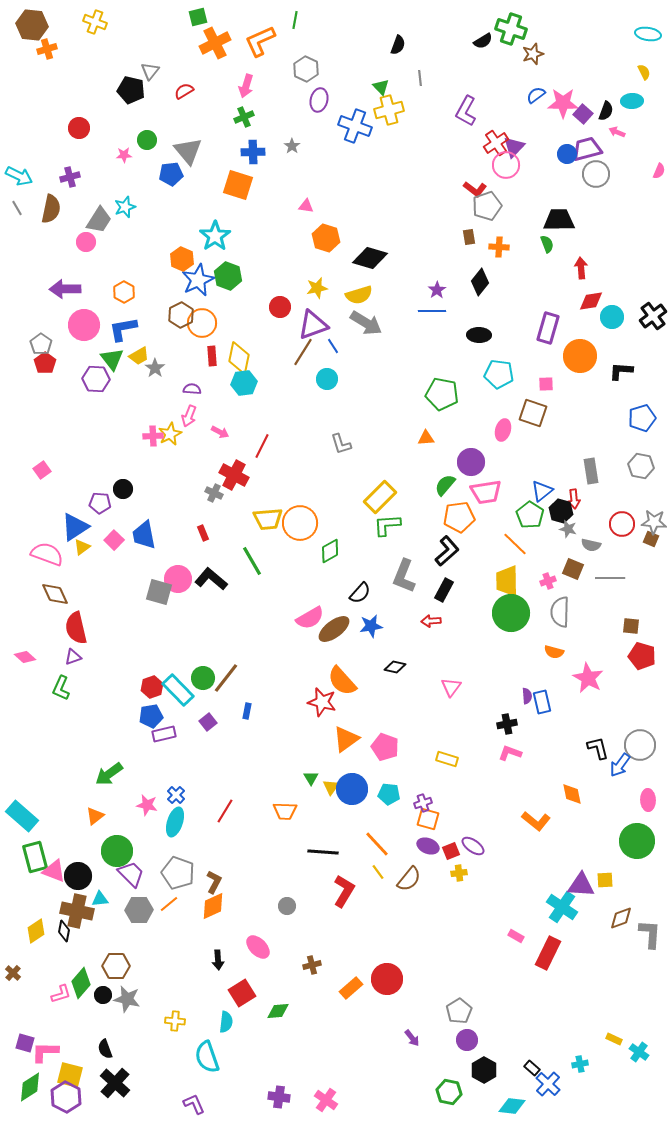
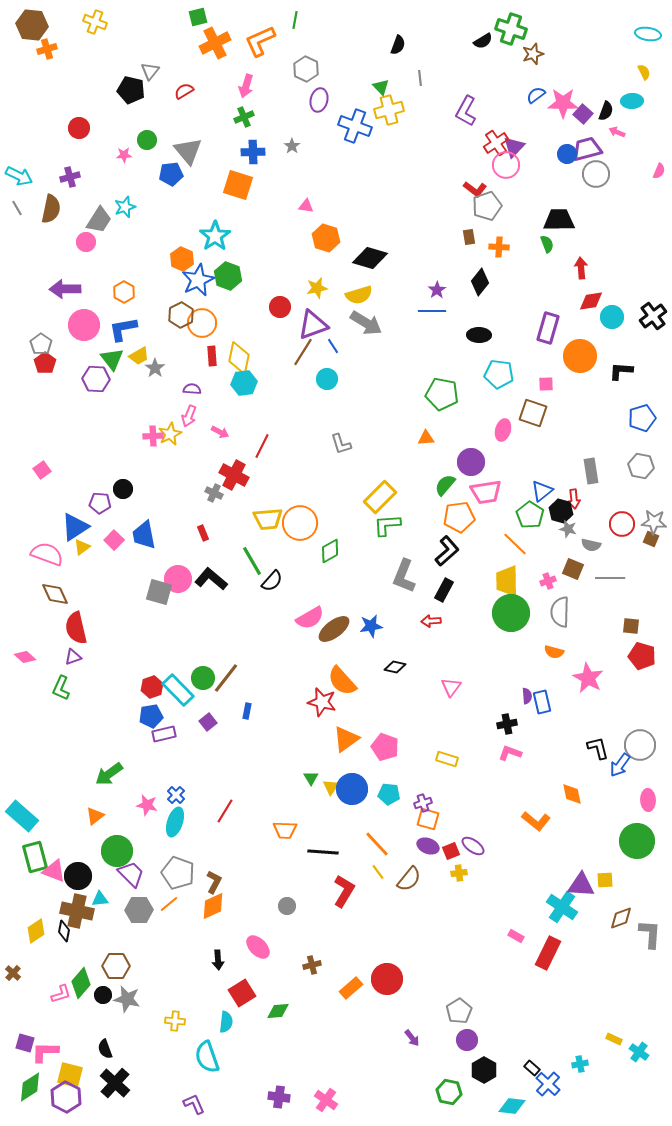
black semicircle at (360, 593): moved 88 px left, 12 px up
orange trapezoid at (285, 811): moved 19 px down
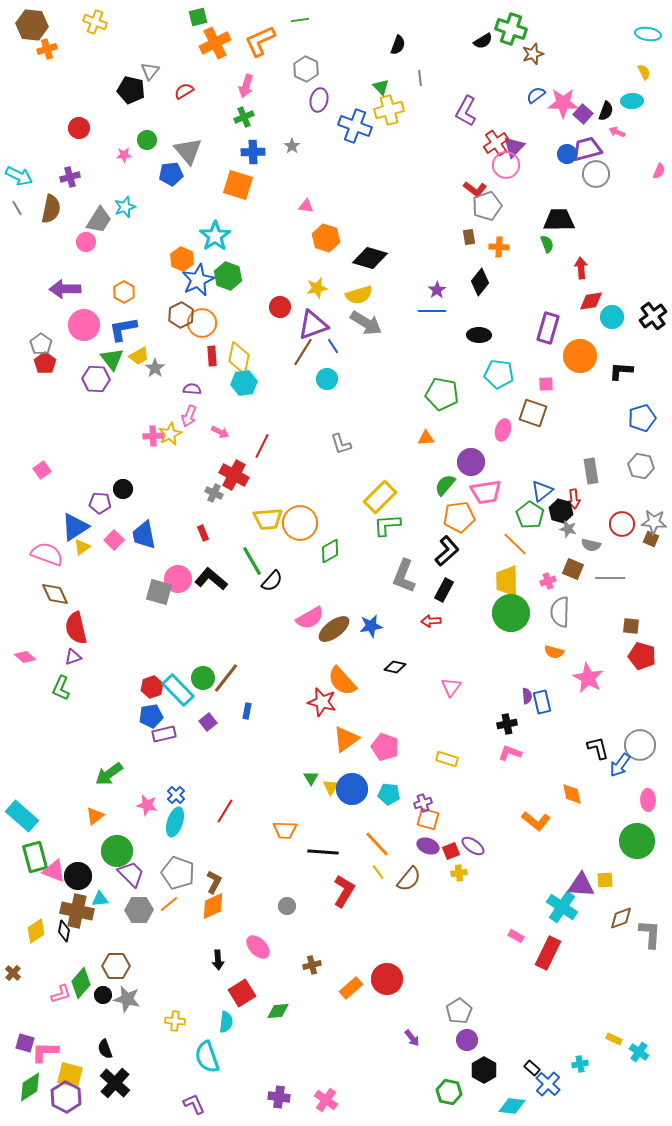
green line at (295, 20): moved 5 px right; rotated 72 degrees clockwise
